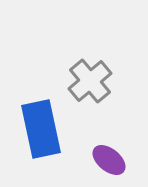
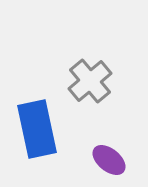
blue rectangle: moved 4 px left
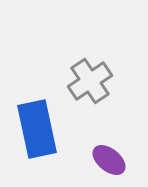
gray cross: rotated 6 degrees clockwise
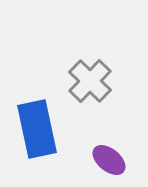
gray cross: rotated 12 degrees counterclockwise
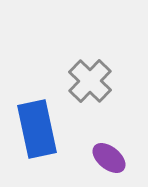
purple ellipse: moved 2 px up
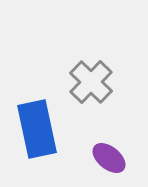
gray cross: moved 1 px right, 1 px down
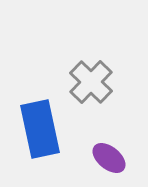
blue rectangle: moved 3 px right
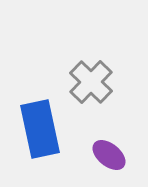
purple ellipse: moved 3 px up
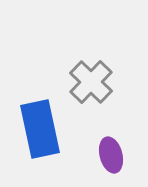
purple ellipse: moved 2 px right; rotated 36 degrees clockwise
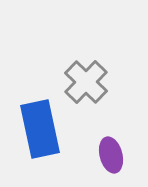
gray cross: moved 5 px left
